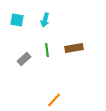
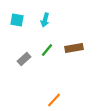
green line: rotated 48 degrees clockwise
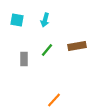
brown rectangle: moved 3 px right, 2 px up
gray rectangle: rotated 48 degrees counterclockwise
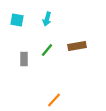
cyan arrow: moved 2 px right, 1 px up
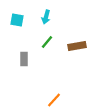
cyan arrow: moved 1 px left, 2 px up
green line: moved 8 px up
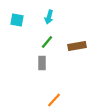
cyan arrow: moved 3 px right
gray rectangle: moved 18 px right, 4 px down
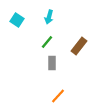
cyan square: rotated 24 degrees clockwise
brown rectangle: moved 2 px right; rotated 42 degrees counterclockwise
gray rectangle: moved 10 px right
orange line: moved 4 px right, 4 px up
